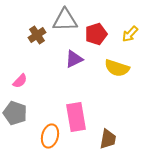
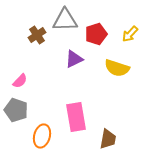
gray pentagon: moved 1 px right, 3 px up
orange ellipse: moved 8 px left
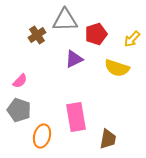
yellow arrow: moved 2 px right, 5 px down
gray pentagon: moved 3 px right
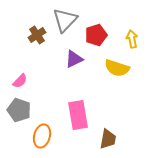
gray triangle: rotated 44 degrees counterclockwise
red pentagon: moved 1 px down
yellow arrow: rotated 126 degrees clockwise
pink rectangle: moved 2 px right, 2 px up
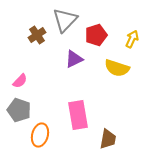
yellow arrow: rotated 36 degrees clockwise
orange ellipse: moved 2 px left, 1 px up
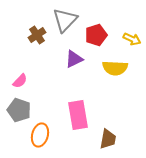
yellow arrow: rotated 90 degrees clockwise
yellow semicircle: moved 2 px left; rotated 15 degrees counterclockwise
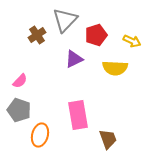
yellow arrow: moved 2 px down
brown trapezoid: rotated 30 degrees counterclockwise
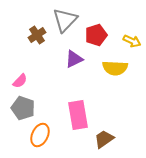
gray pentagon: moved 4 px right, 2 px up
orange ellipse: rotated 10 degrees clockwise
brown trapezoid: moved 4 px left; rotated 105 degrees counterclockwise
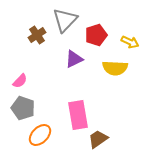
yellow arrow: moved 2 px left, 1 px down
orange ellipse: rotated 20 degrees clockwise
brown trapezoid: moved 6 px left
